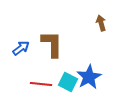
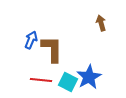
brown L-shape: moved 5 px down
blue arrow: moved 10 px right, 8 px up; rotated 30 degrees counterclockwise
red line: moved 4 px up
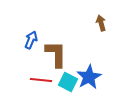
brown L-shape: moved 4 px right, 5 px down
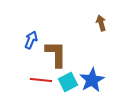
blue star: moved 3 px right, 3 px down
cyan square: rotated 36 degrees clockwise
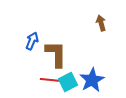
blue arrow: moved 1 px right, 1 px down
red line: moved 10 px right
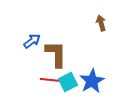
blue arrow: rotated 30 degrees clockwise
blue star: moved 1 px down
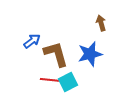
brown L-shape: rotated 16 degrees counterclockwise
blue star: moved 2 px left, 27 px up; rotated 15 degrees clockwise
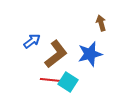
brown L-shape: rotated 68 degrees clockwise
cyan square: rotated 30 degrees counterclockwise
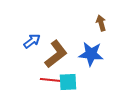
blue star: moved 1 px right; rotated 20 degrees clockwise
cyan square: rotated 36 degrees counterclockwise
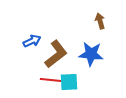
brown arrow: moved 1 px left, 2 px up
blue arrow: rotated 12 degrees clockwise
cyan square: moved 1 px right
